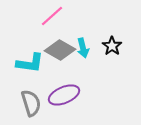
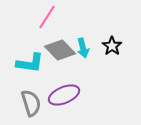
pink line: moved 5 px left, 1 px down; rotated 15 degrees counterclockwise
gray diamond: rotated 16 degrees clockwise
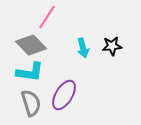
black star: rotated 30 degrees clockwise
gray diamond: moved 29 px left, 5 px up
cyan L-shape: moved 9 px down
purple ellipse: rotated 36 degrees counterclockwise
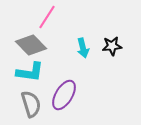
gray semicircle: moved 1 px down
